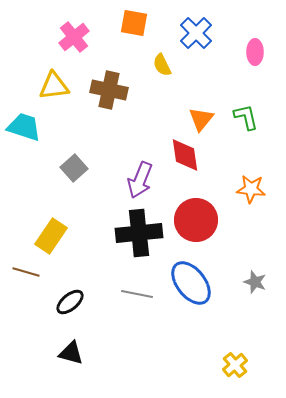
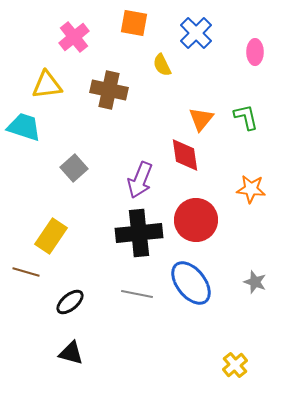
yellow triangle: moved 7 px left, 1 px up
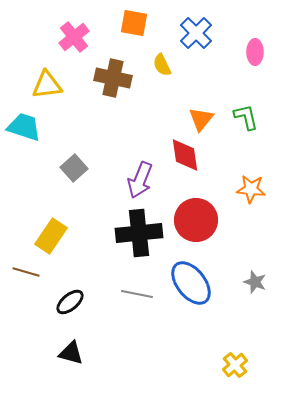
brown cross: moved 4 px right, 12 px up
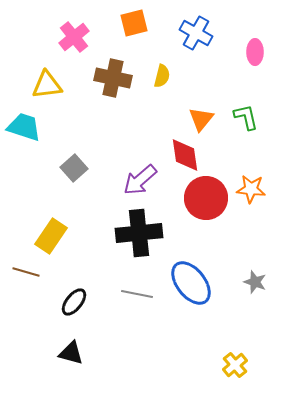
orange square: rotated 24 degrees counterclockwise
blue cross: rotated 16 degrees counterclockwise
yellow semicircle: moved 11 px down; rotated 140 degrees counterclockwise
purple arrow: rotated 27 degrees clockwise
red circle: moved 10 px right, 22 px up
black ellipse: moved 4 px right; rotated 12 degrees counterclockwise
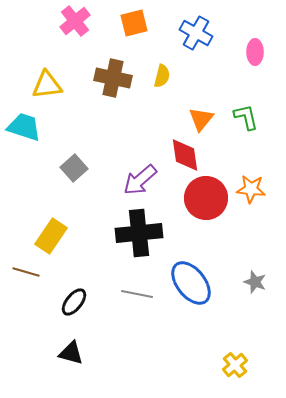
pink cross: moved 1 px right, 16 px up
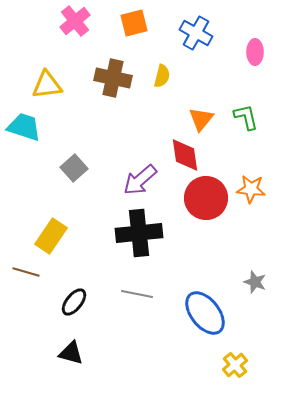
blue ellipse: moved 14 px right, 30 px down
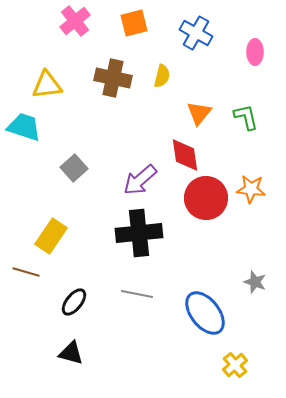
orange triangle: moved 2 px left, 6 px up
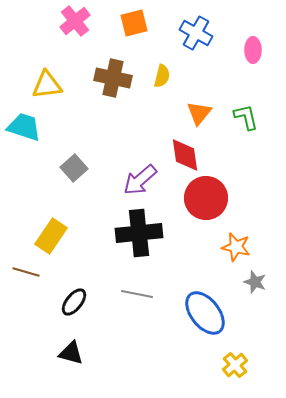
pink ellipse: moved 2 px left, 2 px up
orange star: moved 15 px left, 58 px down; rotated 8 degrees clockwise
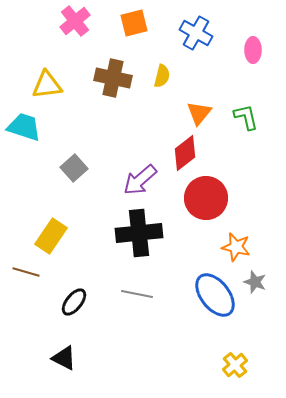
red diamond: moved 2 px up; rotated 60 degrees clockwise
blue ellipse: moved 10 px right, 18 px up
black triangle: moved 7 px left, 5 px down; rotated 12 degrees clockwise
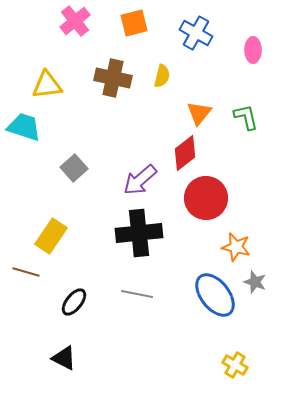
yellow cross: rotated 20 degrees counterclockwise
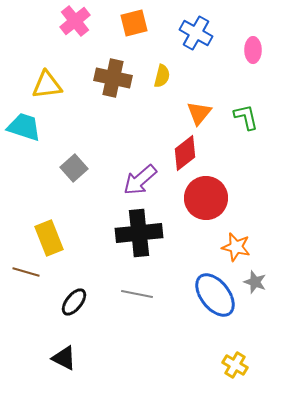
yellow rectangle: moved 2 px left, 2 px down; rotated 56 degrees counterclockwise
